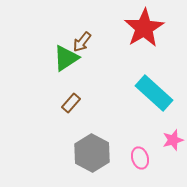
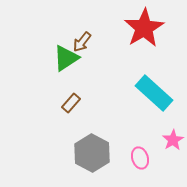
pink star: rotated 15 degrees counterclockwise
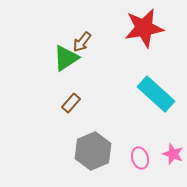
red star: rotated 21 degrees clockwise
cyan rectangle: moved 2 px right, 1 px down
pink star: moved 14 px down; rotated 20 degrees counterclockwise
gray hexagon: moved 1 px right, 2 px up; rotated 9 degrees clockwise
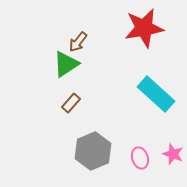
brown arrow: moved 4 px left
green triangle: moved 6 px down
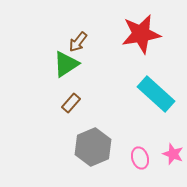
red star: moved 3 px left, 6 px down
gray hexagon: moved 4 px up
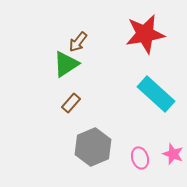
red star: moved 4 px right
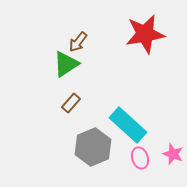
cyan rectangle: moved 28 px left, 31 px down
